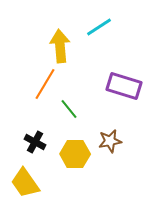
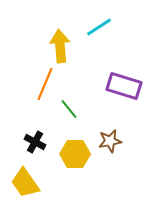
orange line: rotated 8 degrees counterclockwise
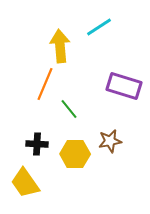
black cross: moved 2 px right, 2 px down; rotated 25 degrees counterclockwise
